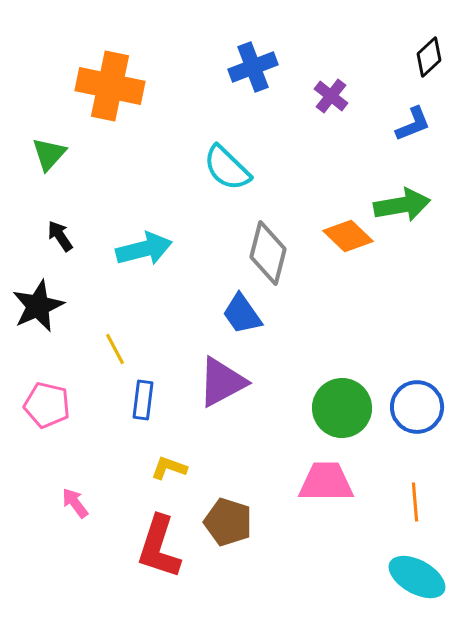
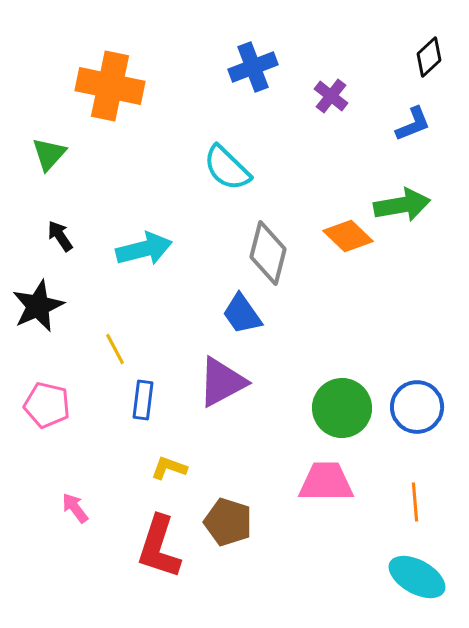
pink arrow: moved 5 px down
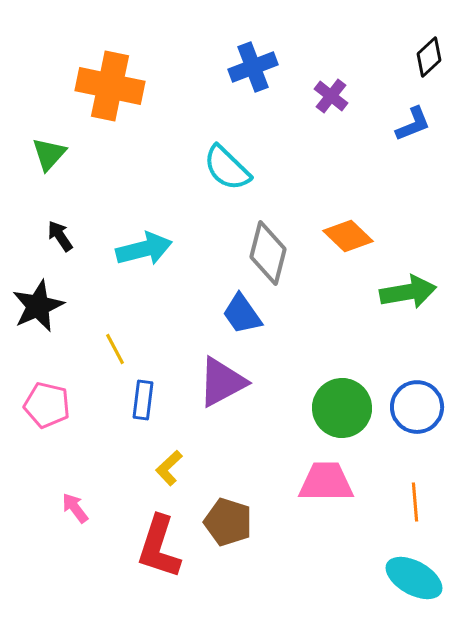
green arrow: moved 6 px right, 87 px down
yellow L-shape: rotated 63 degrees counterclockwise
cyan ellipse: moved 3 px left, 1 px down
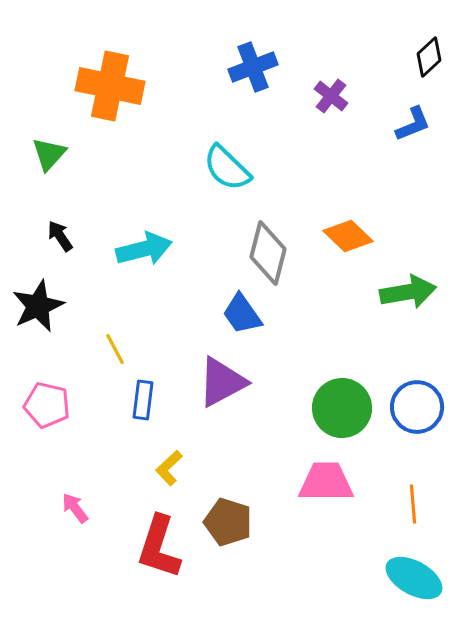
orange line: moved 2 px left, 2 px down
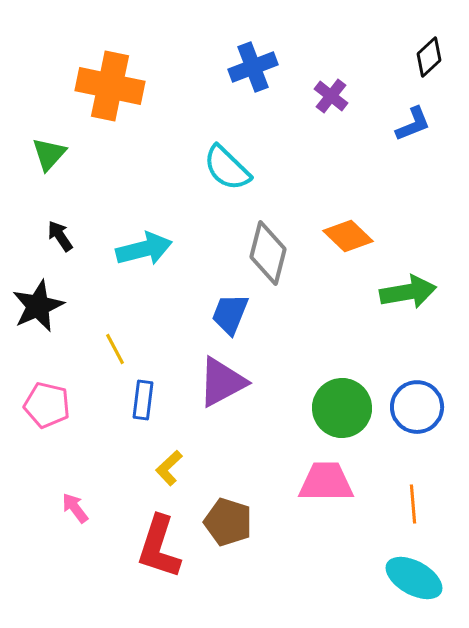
blue trapezoid: moved 12 px left; rotated 57 degrees clockwise
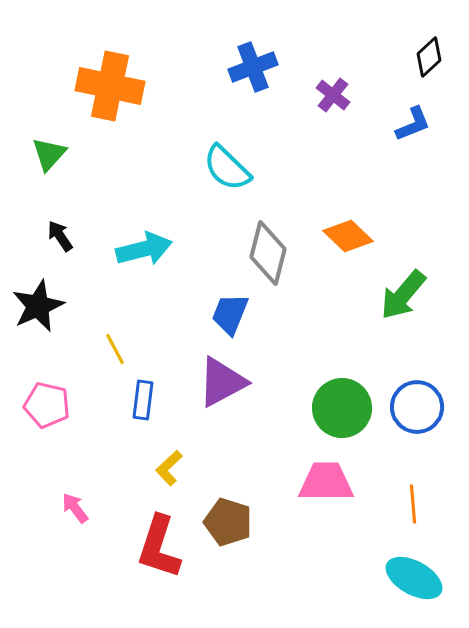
purple cross: moved 2 px right, 1 px up
green arrow: moved 5 px left, 3 px down; rotated 140 degrees clockwise
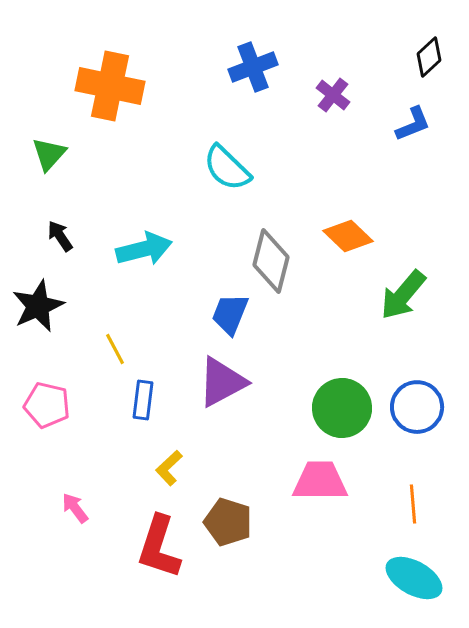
gray diamond: moved 3 px right, 8 px down
pink trapezoid: moved 6 px left, 1 px up
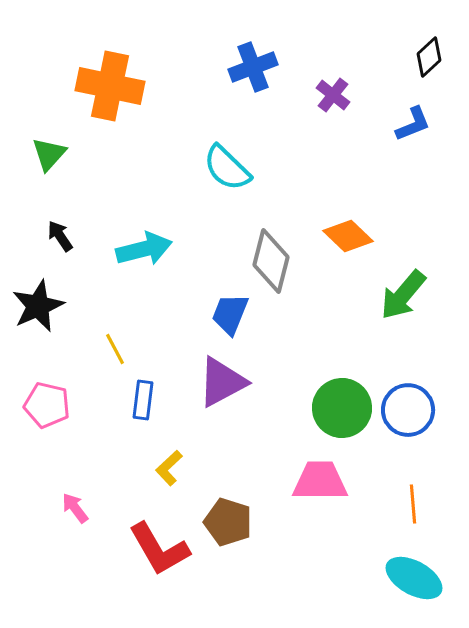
blue circle: moved 9 px left, 3 px down
red L-shape: moved 2 px down; rotated 48 degrees counterclockwise
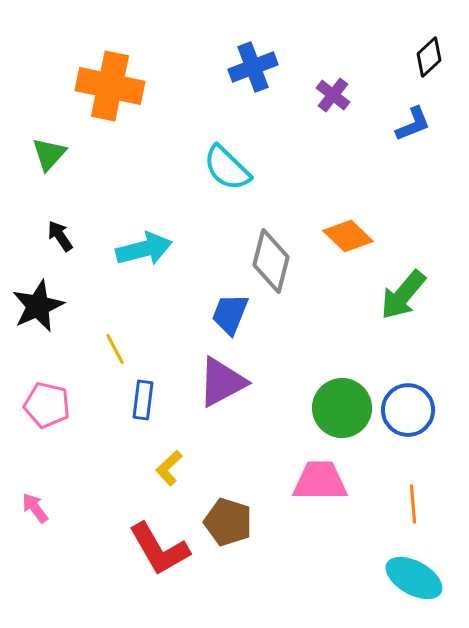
pink arrow: moved 40 px left
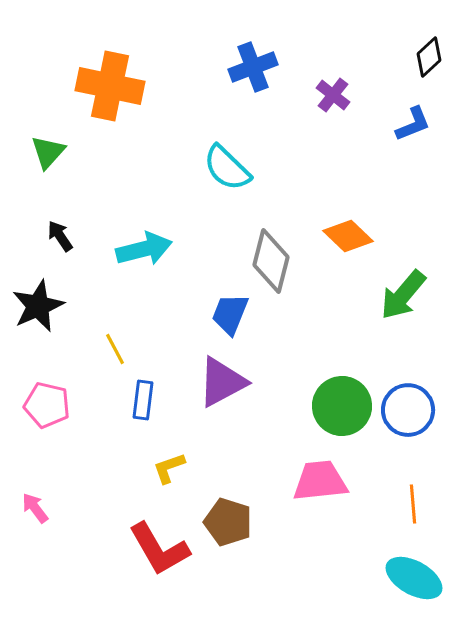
green triangle: moved 1 px left, 2 px up
green circle: moved 2 px up
yellow L-shape: rotated 24 degrees clockwise
pink trapezoid: rotated 6 degrees counterclockwise
